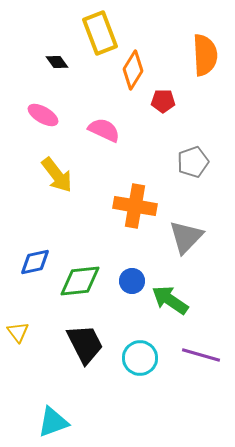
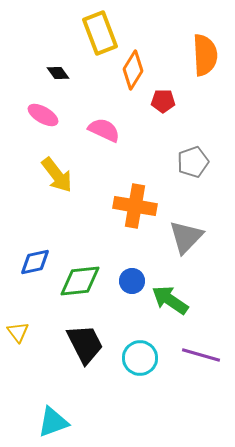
black diamond: moved 1 px right, 11 px down
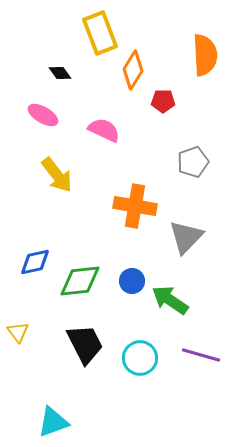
black diamond: moved 2 px right
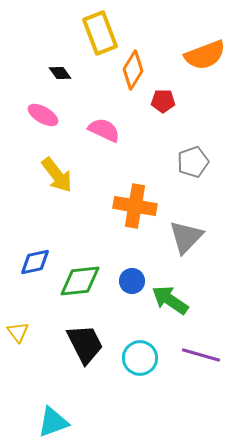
orange semicircle: rotated 72 degrees clockwise
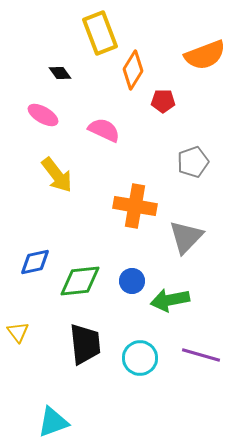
green arrow: rotated 45 degrees counterclockwise
black trapezoid: rotated 21 degrees clockwise
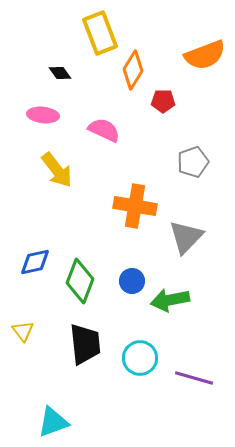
pink ellipse: rotated 24 degrees counterclockwise
yellow arrow: moved 5 px up
green diamond: rotated 63 degrees counterclockwise
yellow triangle: moved 5 px right, 1 px up
purple line: moved 7 px left, 23 px down
